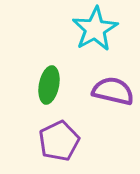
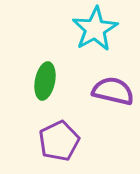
green ellipse: moved 4 px left, 4 px up
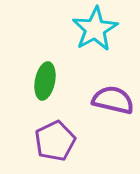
purple semicircle: moved 9 px down
purple pentagon: moved 4 px left
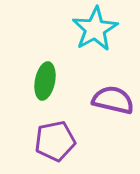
purple pentagon: rotated 15 degrees clockwise
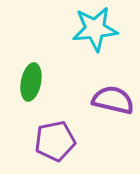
cyan star: rotated 24 degrees clockwise
green ellipse: moved 14 px left, 1 px down
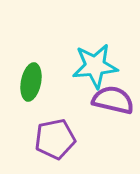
cyan star: moved 37 px down
purple pentagon: moved 2 px up
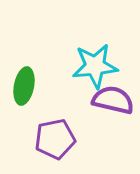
green ellipse: moved 7 px left, 4 px down
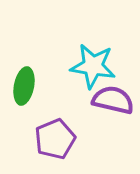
cyan star: moved 2 px left; rotated 15 degrees clockwise
purple pentagon: rotated 12 degrees counterclockwise
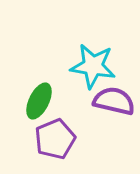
green ellipse: moved 15 px right, 15 px down; rotated 15 degrees clockwise
purple semicircle: moved 1 px right, 1 px down
